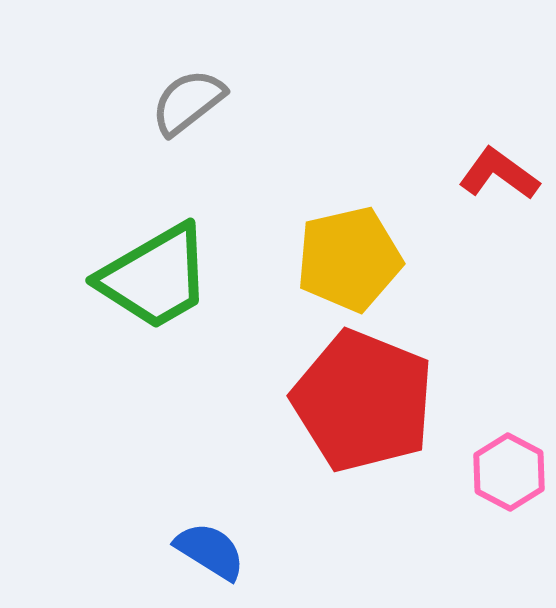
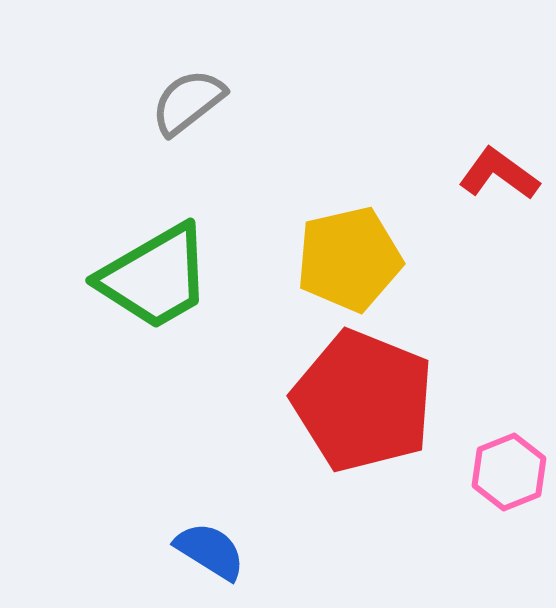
pink hexagon: rotated 10 degrees clockwise
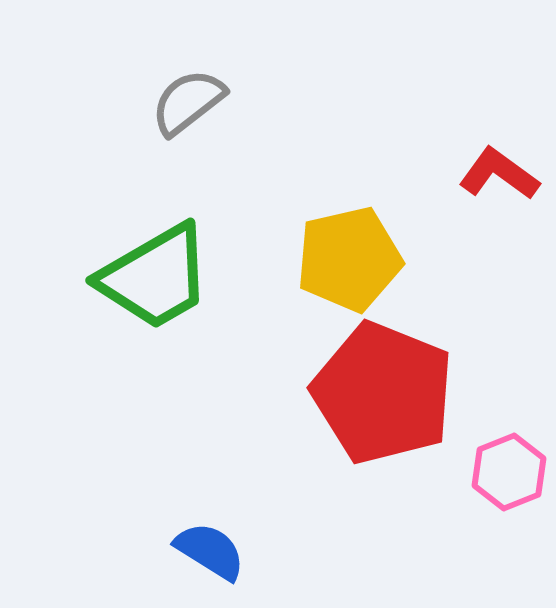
red pentagon: moved 20 px right, 8 px up
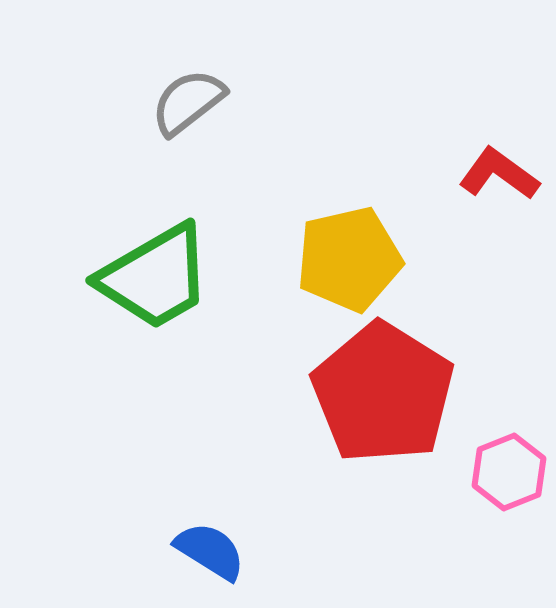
red pentagon: rotated 10 degrees clockwise
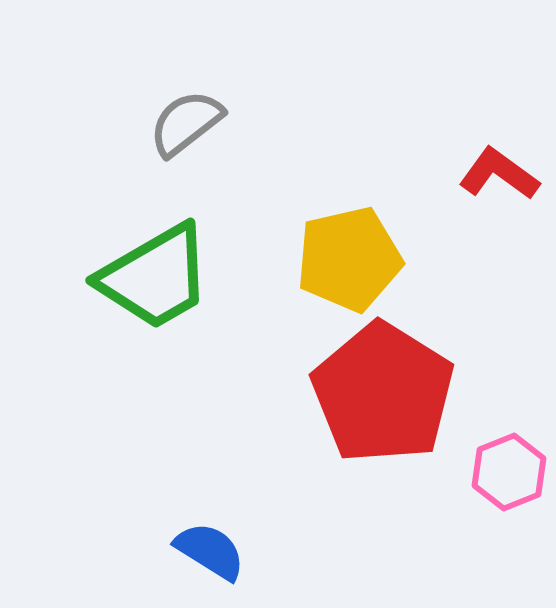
gray semicircle: moved 2 px left, 21 px down
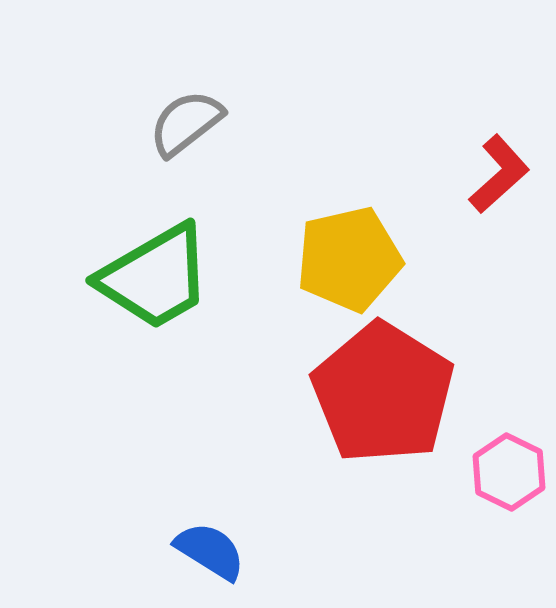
red L-shape: rotated 102 degrees clockwise
pink hexagon: rotated 12 degrees counterclockwise
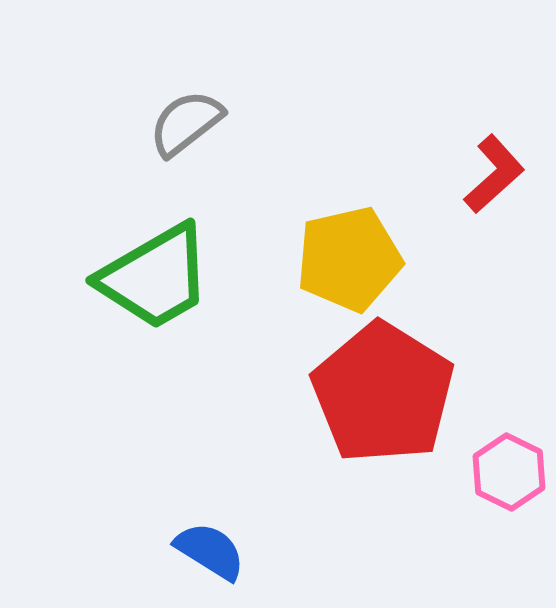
red L-shape: moved 5 px left
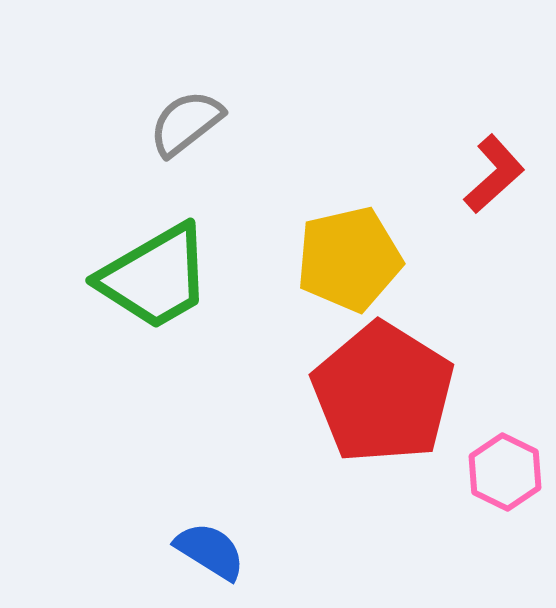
pink hexagon: moved 4 px left
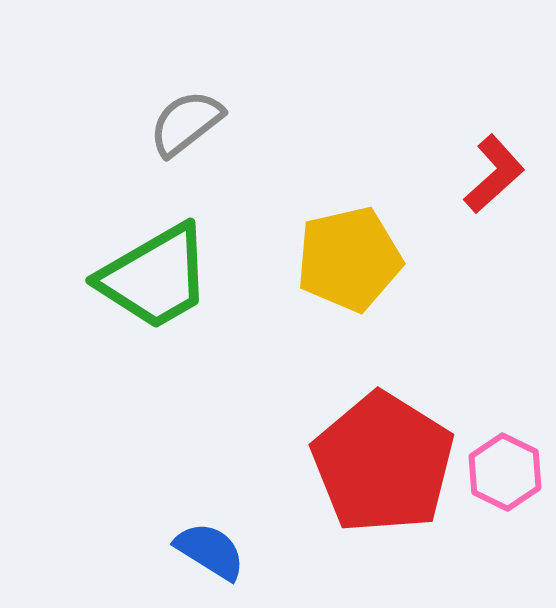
red pentagon: moved 70 px down
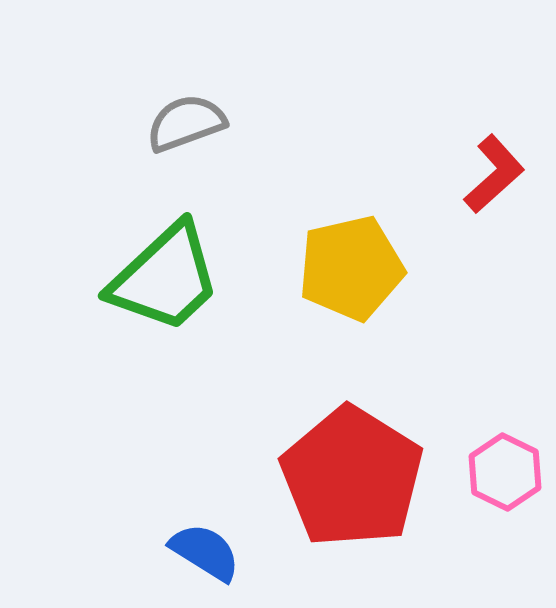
gray semicircle: rotated 18 degrees clockwise
yellow pentagon: moved 2 px right, 9 px down
green trapezoid: moved 10 px right, 1 px down; rotated 13 degrees counterclockwise
red pentagon: moved 31 px left, 14 px down
blue semicircle: moved 5 px left, 1 px down
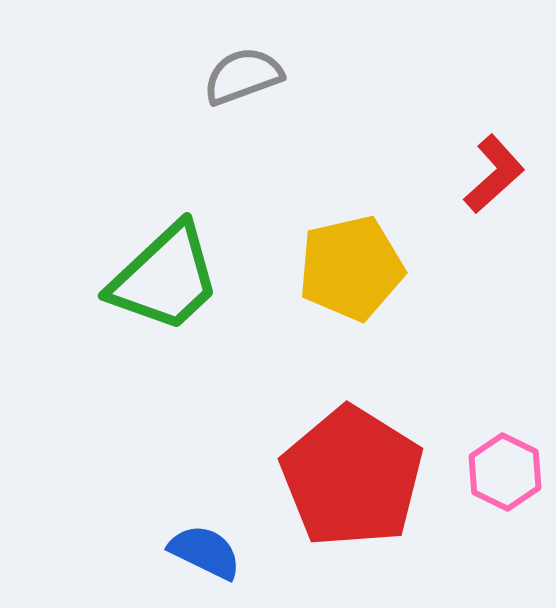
gray semicircle: moved 57 px right, 47 px up
blue semicircle: rotated 6 degrees counterclockwise
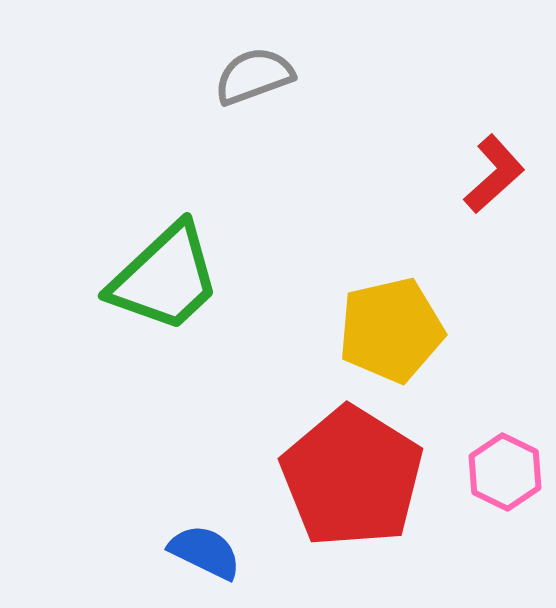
gray semicircle: moved 11 px right
yellow pentagon: moved 40 px right, 62 px down
